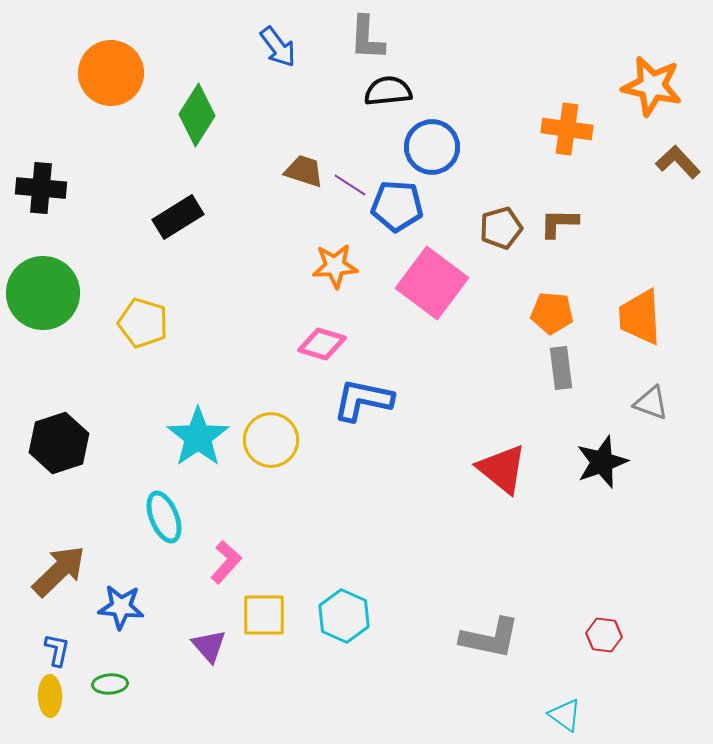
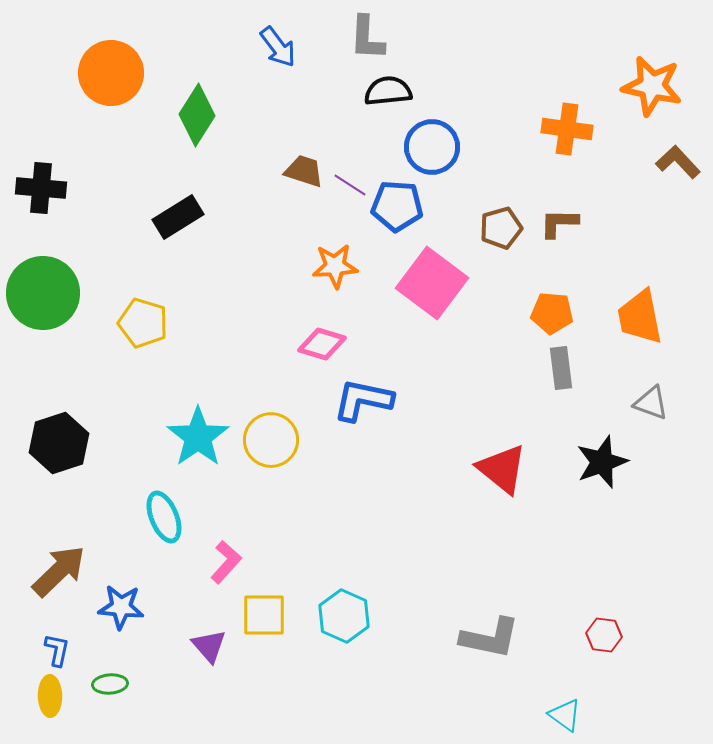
orange trapezoid at (640, 317): rotated 8 degrees counterclockwise
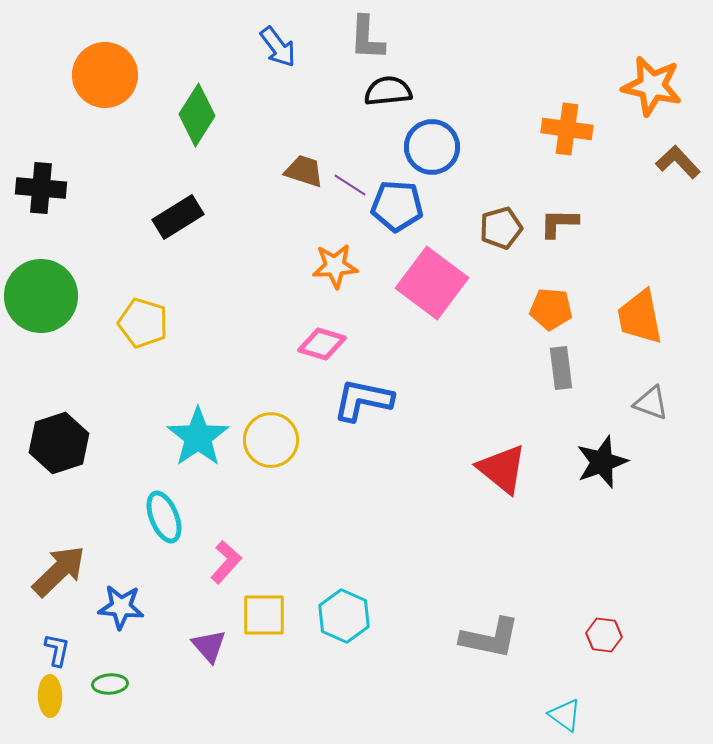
orange circle at (111, 73): moved 6 px left, 2 px down
green circle at (43, 293): moved 2 px left, 3 px down
orange pentagon at (552, 313): moved 1 px left, 4 px up
